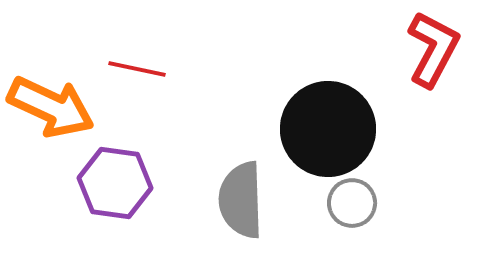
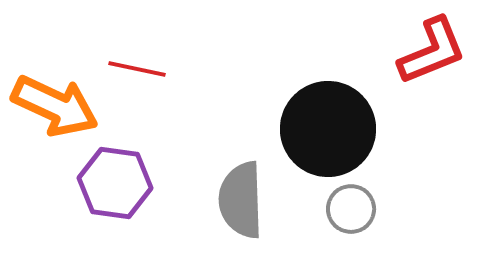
red L-shape: moved 1 px left, 2 px down; rotated 40 degrees clockwise
orange arrow: moved 4 px right, 1 px up
gray circle: moved 1 px left, 6 px down
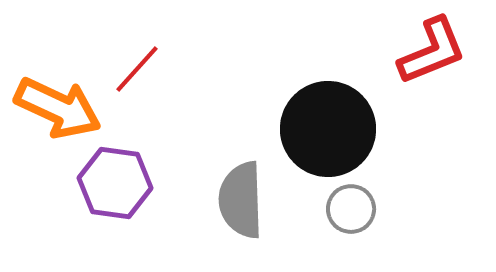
red line: rotated 60 degrees counterclockwise
orange arrow: moved 3 px right, 2 px down
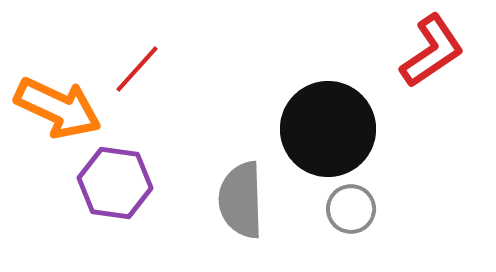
red L-shape: rotated 12 degrees counterclockwise
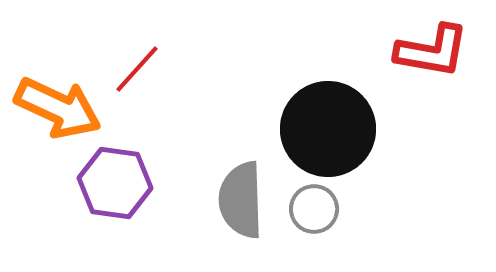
red L-shape: rotated 44 degrees clockwise
gray circle: moved 37 px left
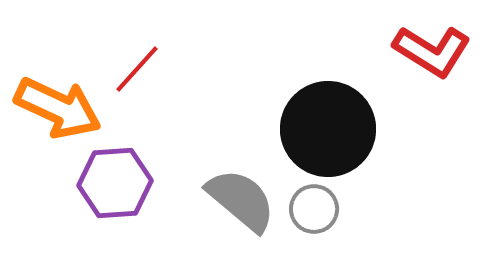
red L-shape: rotated 22 degrees clockwise
purple hexagon: rotated 12 degrees counterclockwise
gray semicircle: rotated 132 degrees clockwise
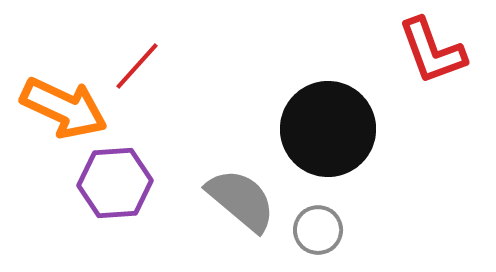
red L-shape: rotated 38 degrees clockwise
red line: moved 3 px up
orange arrow: moved 6 px right
gray circle: moved 4 px right, 21 px down
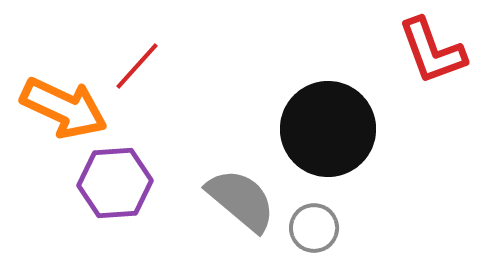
gray circle: moved 4 px left, 2 px up
